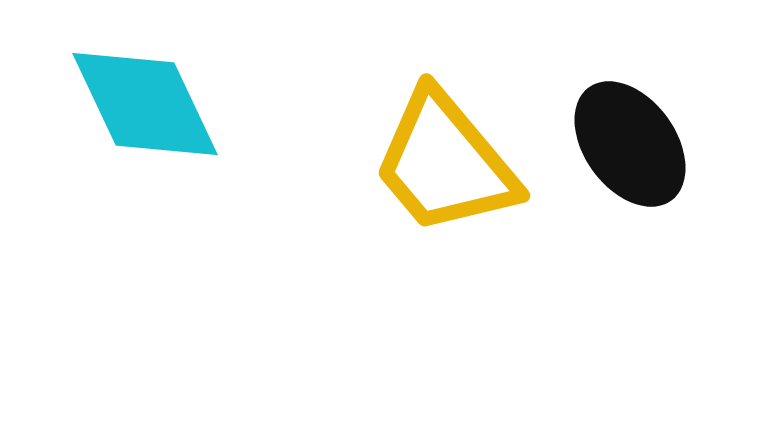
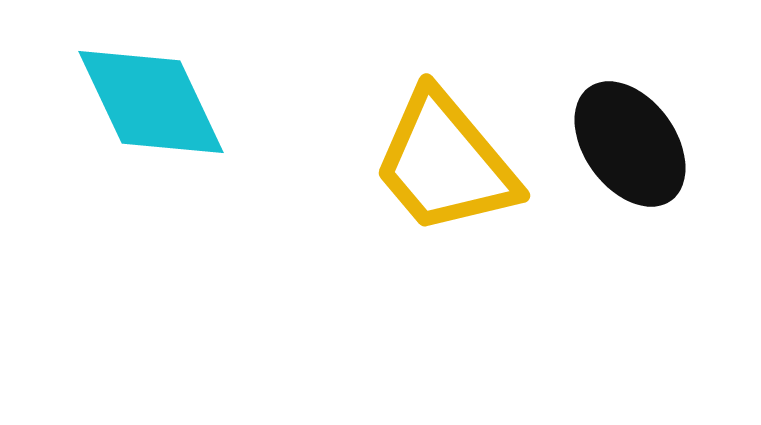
cyan diamond: moved 6 px right, 2 px up
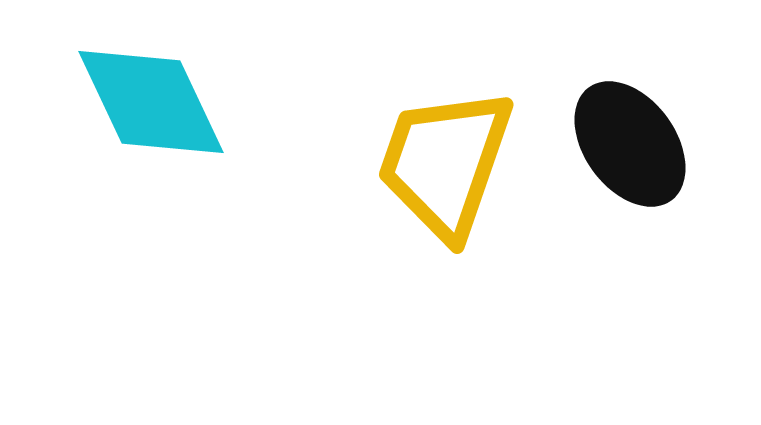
yellow trapezoid: rotated 59 degrees clockwise
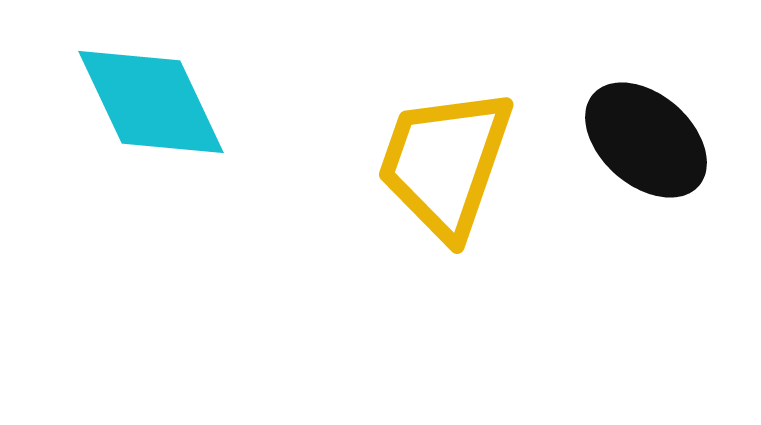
black ellipse: moved 16 px right, 4 px up; rotated 13 degrees counterclockwise
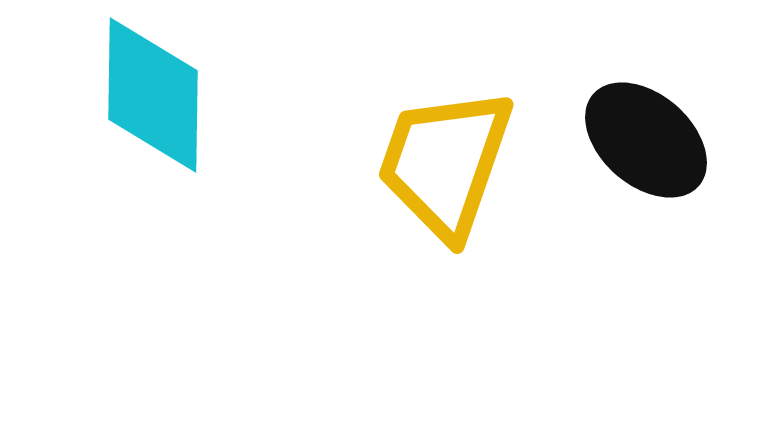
cyan diamond: moved 2 px right, 7 px up; rotated 26 degrees clockwise
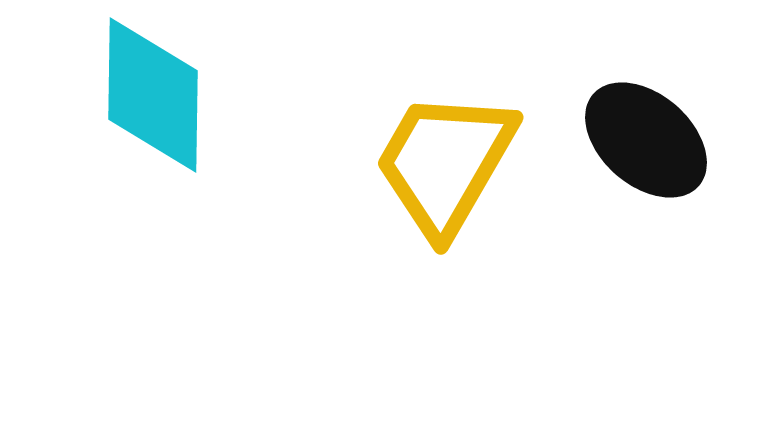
yellow trapezoid: rotated 11 degrees clockwise
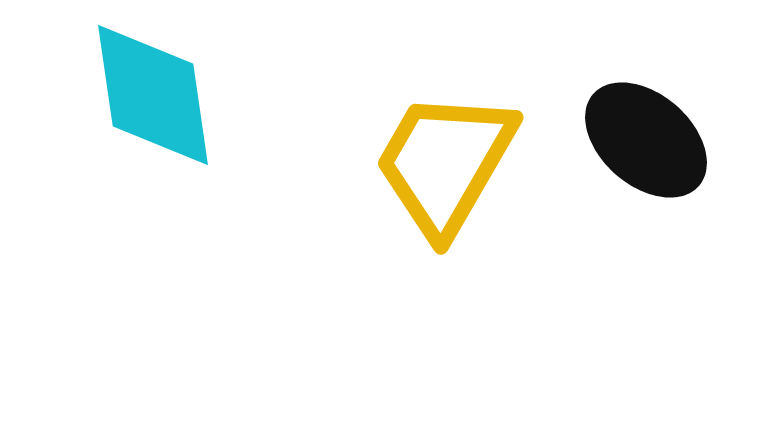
cyan diamond: rotated 9 degrees counterclockwise
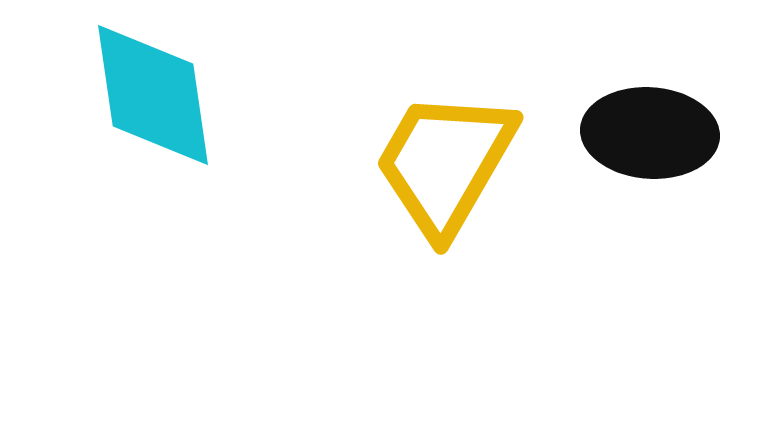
black ellipse: moved 4 px right, 7 px up; rotated 37 degrees counterclockwise
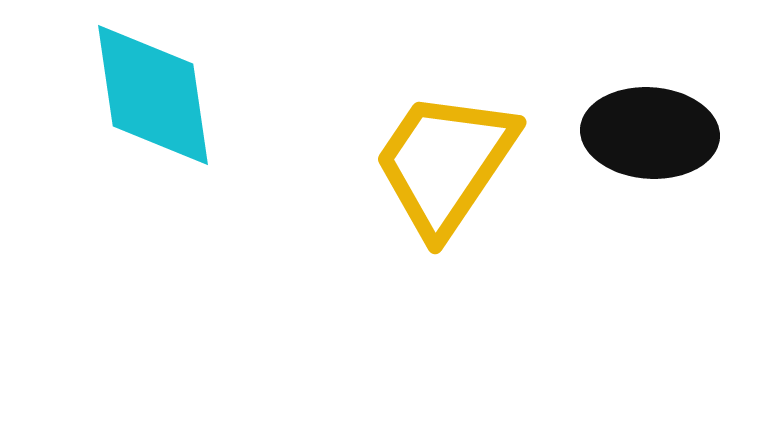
yellow trapezoid: rotated 4 degrees clockwise
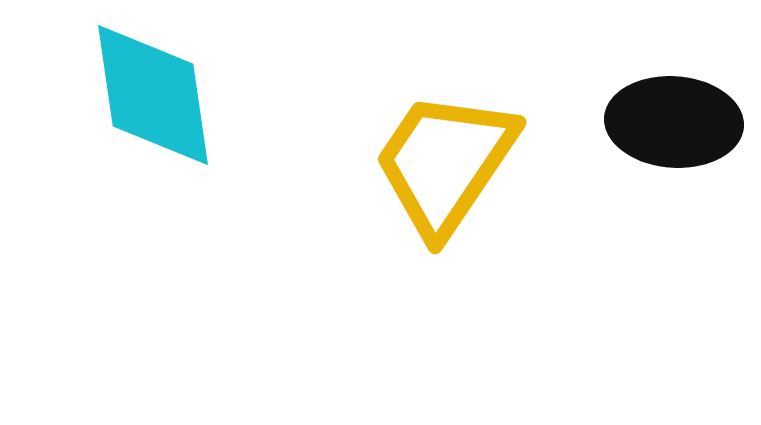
black ellipse: moved 24 px right, 11 px up
